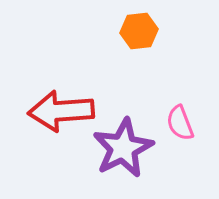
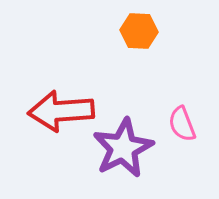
orange hexagon: rotated 9 degrees clockwise
pink semicircle: moved 2 px right, 1 px down
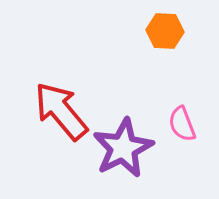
orange hexagon: moved 26 px right
red arrow: rotated 54 degrees clockwise
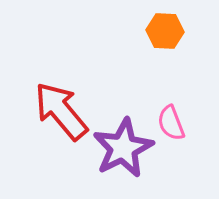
pink semicircle: moved 11 px left, 1 px up
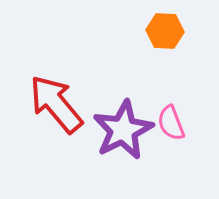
red arrow: moved 5 px left, 7 px up
purple star: moved 18 px up
